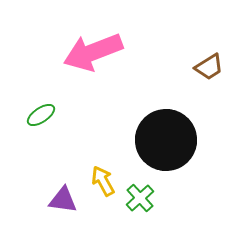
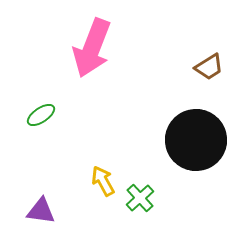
pink arrow: moved 1 px left, 4 px up; rotated 48 degrees counterclockwise
black circle: moved 30 px right
purple triangle: moved 22 px left, 11 px down
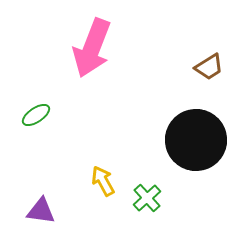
green ellipse: moved 5 px left
green cross: moved 7 px right
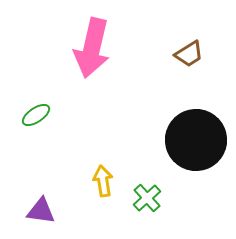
pink arrow: rotated 8 degrees counterclockwise
brown trapezoid: moved 20 px left, 13 px up
yellow arrow: rotated 20 degrees clockwise
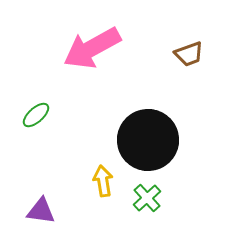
pink arrow: rotated 48 degrees clockwise
brown trapezoid: rotated 12 degrees clockwise
green ellipse: rotated 8 degrees counterclockwise
black circle: moved 48 px left
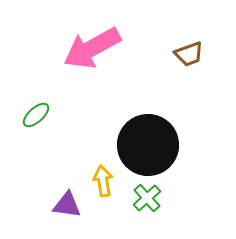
black circle: moved 5 px down
purple triangle: moved 26 px right, 6 px up
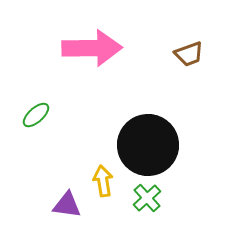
pink arrow: rotated 152 degrees counterclockwise
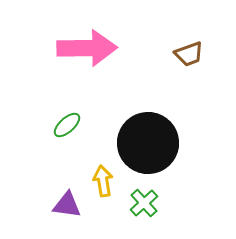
pink arrow: moved 5 px left
green ellipse: moved 31 px right, 10 px down
black circle: moved 2 px up
green cross: moved 3 px left, 5 px down
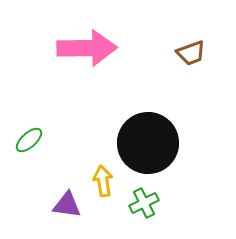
brown trapezoid: moved 2 px right, 1 px up
green ellipse: moved 38 px left, 15 px down
green cross: rotated 16 degrees clockwise
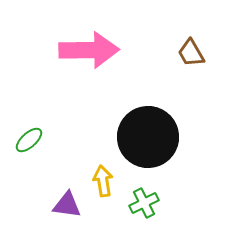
pink arrow: moved 2 px right, 2 px down
brown trapezoid: rotated 80 degrees clockwise
black circle: moved 6 px up
